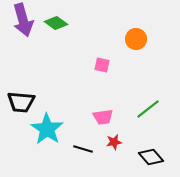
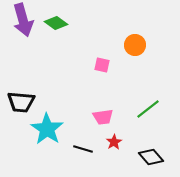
orange circle: moved 1 px left, 6 px down
red star: rotated 21 degrees counterclockwise
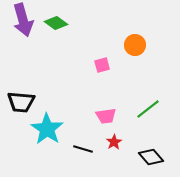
pink square: rotated 28 degrees counterclockwise
pink trapezoid: moved 3 px right, 1 px up
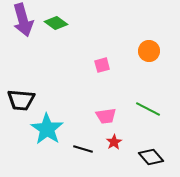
orange circle: moved 14 px right, 6 px down
black trapezoid: moved 2 px up
green line: rotated 65 degrees clockwise
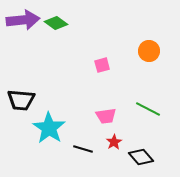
purple arrow: rotated 80 degrees counterclockwise
cyan star: moved 2 px right, 1 px up
black diamond: moved 10 px left
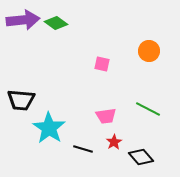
pink square: moved 1 px up; rotated 28 degrees clockwise
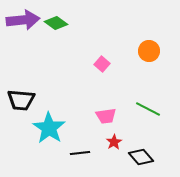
pink square: rotated 28 degrees clockwise
black line: moved 3 px left, 4 px down; rotated 24 degrees counterclockwise
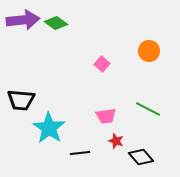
red star: moved 2 px right, 1 px up; rotated 21 degrees counterclockwise
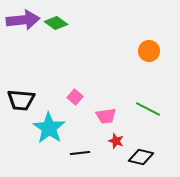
pink square: moved 27 px left, 33 px down
black diamond: rotated 35 degrees counterclockwise
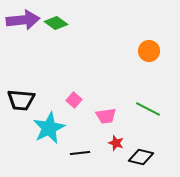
pink square: moved 1 px left, 3 px down
cyan star: rotated 12 degrees clockwise
red star: moved 2 px down
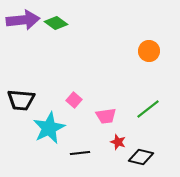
green line: rotated 65 degrees counterclockwise
red star: moved 2 px right, 1 px up
